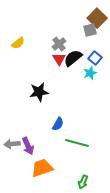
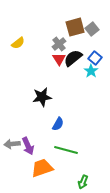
brown square: moved 22 px left, 9 px down; rotated 30 degrees clockwise
gray square: moved 2 px right, 1 px up; rotated 24 degrees counterclockwise
cyan star: moved 1 px right, 2 px up; rotated 16 degrees counterclockwise
black star: moved 3 px right, 5 px down
green line: moved 11 px left, 7 px down
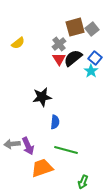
blue semicircle: moved 3 px left, 2 px up; rotated 24 degrees counterclockwise
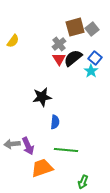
yellow semicircle: moved 5 px left, 2 px up; rotated 16 degrees counterclockwise
green line: rotated 10 degrees counterclockwise
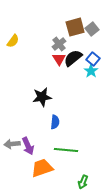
blue square: moved 2 px left, 1 px down
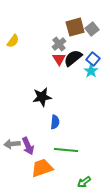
green arrow: moved 1 px right; rotated 32 degrees clockwise
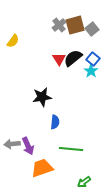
brown square: moved 2 px up
gray cross: moved 19 px up
green line: moved 5 px right, 1 px up
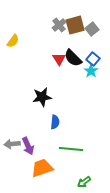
black semicircle: rotated 96 degrees counterclockwise
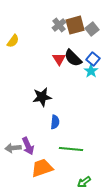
gray arrow: moved 1 px right, 4 px down
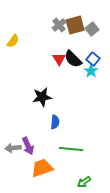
black semicircle: moved 1 px down
